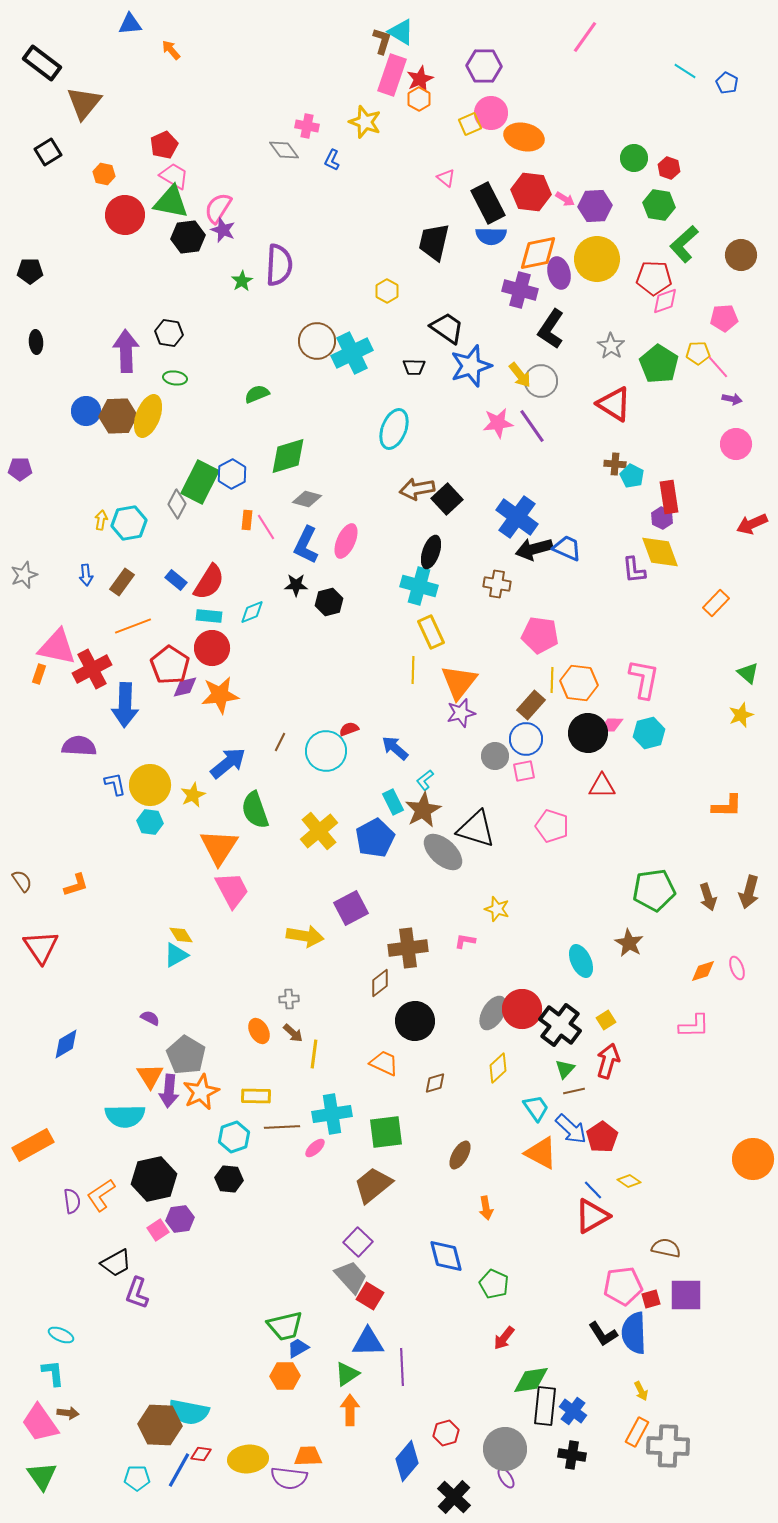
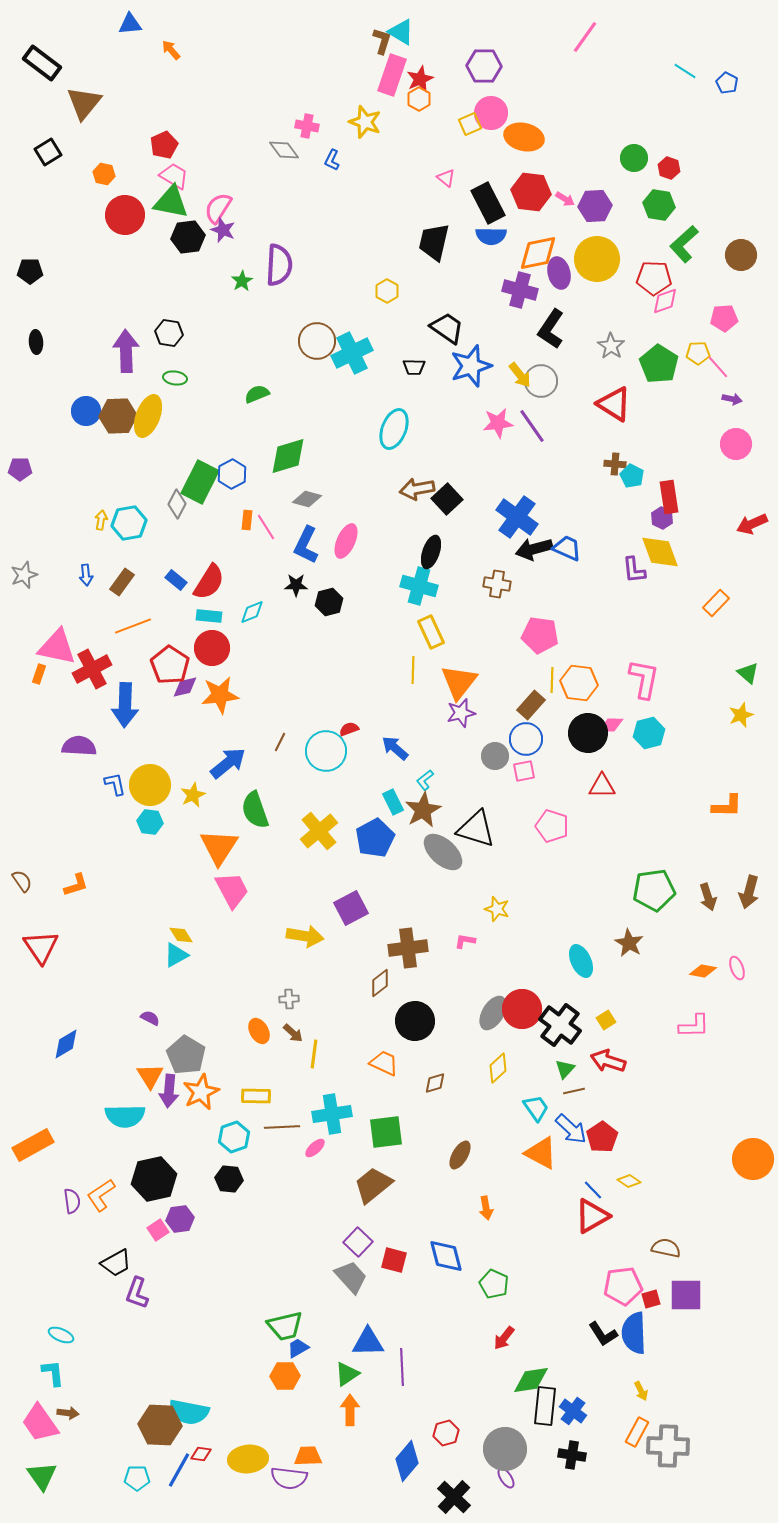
orange diamond at (703, 971): rotated 28 degrees clockwise
red arrow at (608, 1061): rotated 88 degrees counterclockwise
red square at (370, 1296): moved 24 px right, 36 px up; rotated 16 degrees counterclockwise
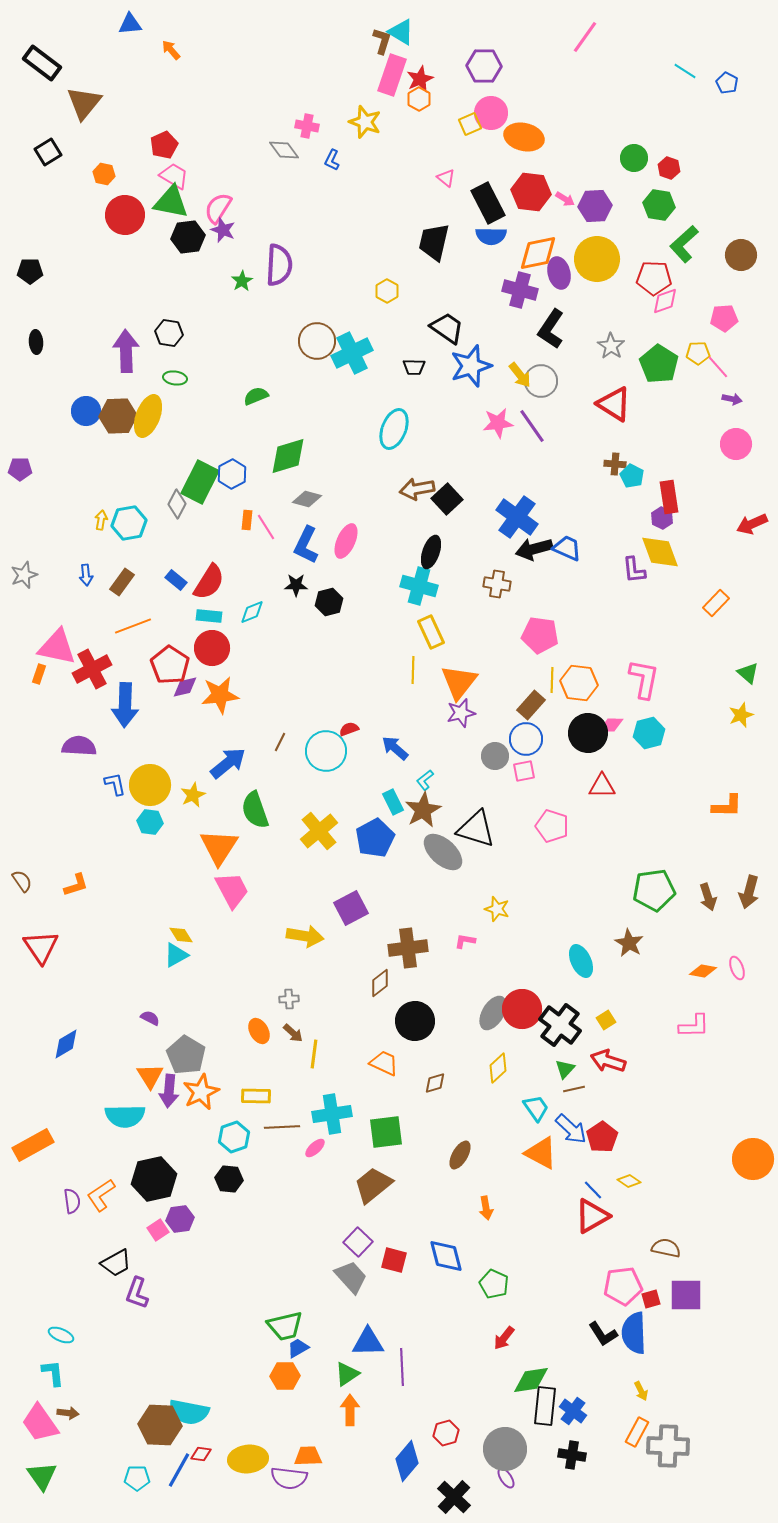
green semicircle at (257, 394): moved 1 px left, 2 px down
brown line at (574, 1091): moved 2 px up
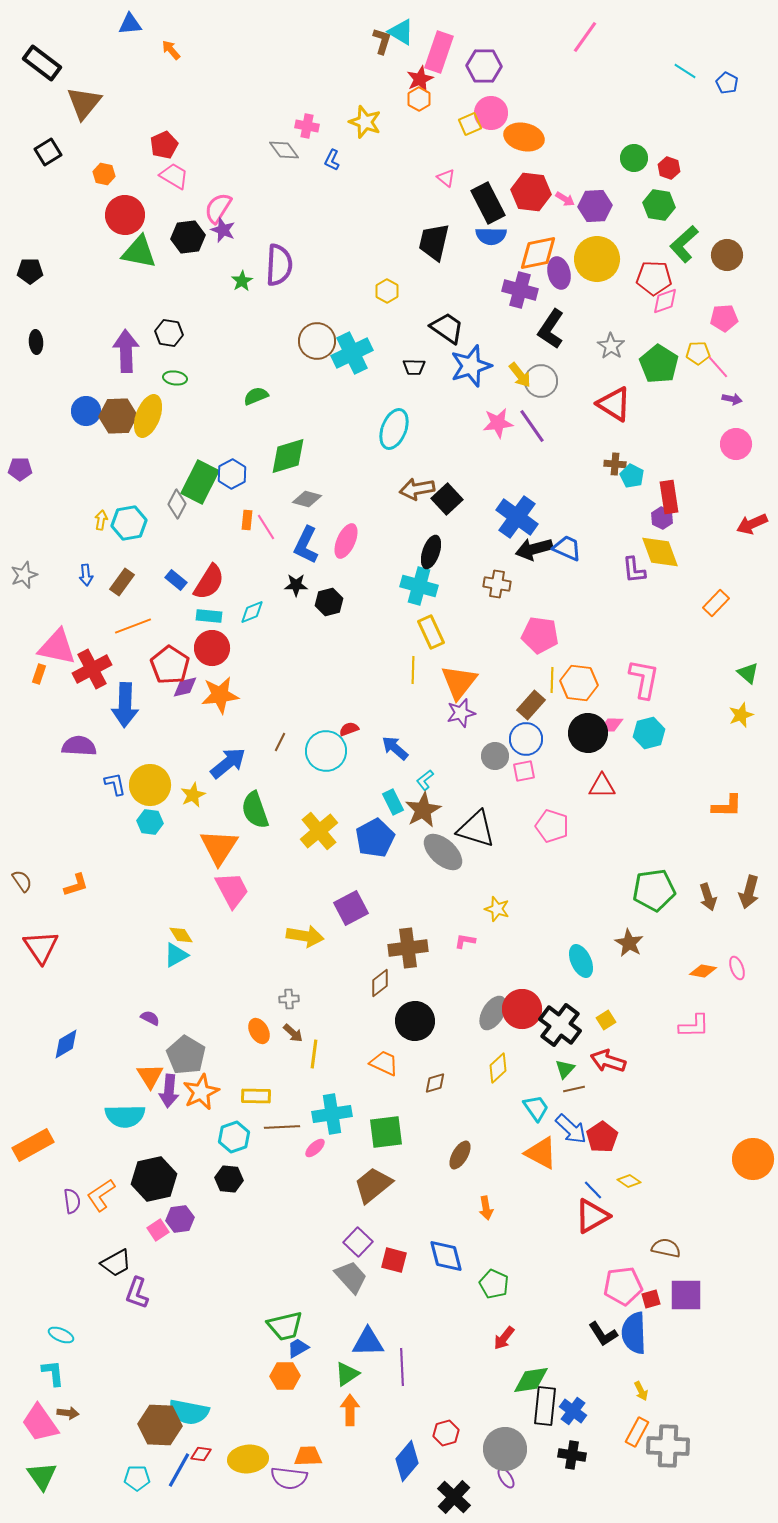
pink rectangle at (392, 75): moved 47 px right, 23 px up
green triangle at (171, 202): moved 32 px left, 50 px down
brown circle at (741, 255): moved 14 px left
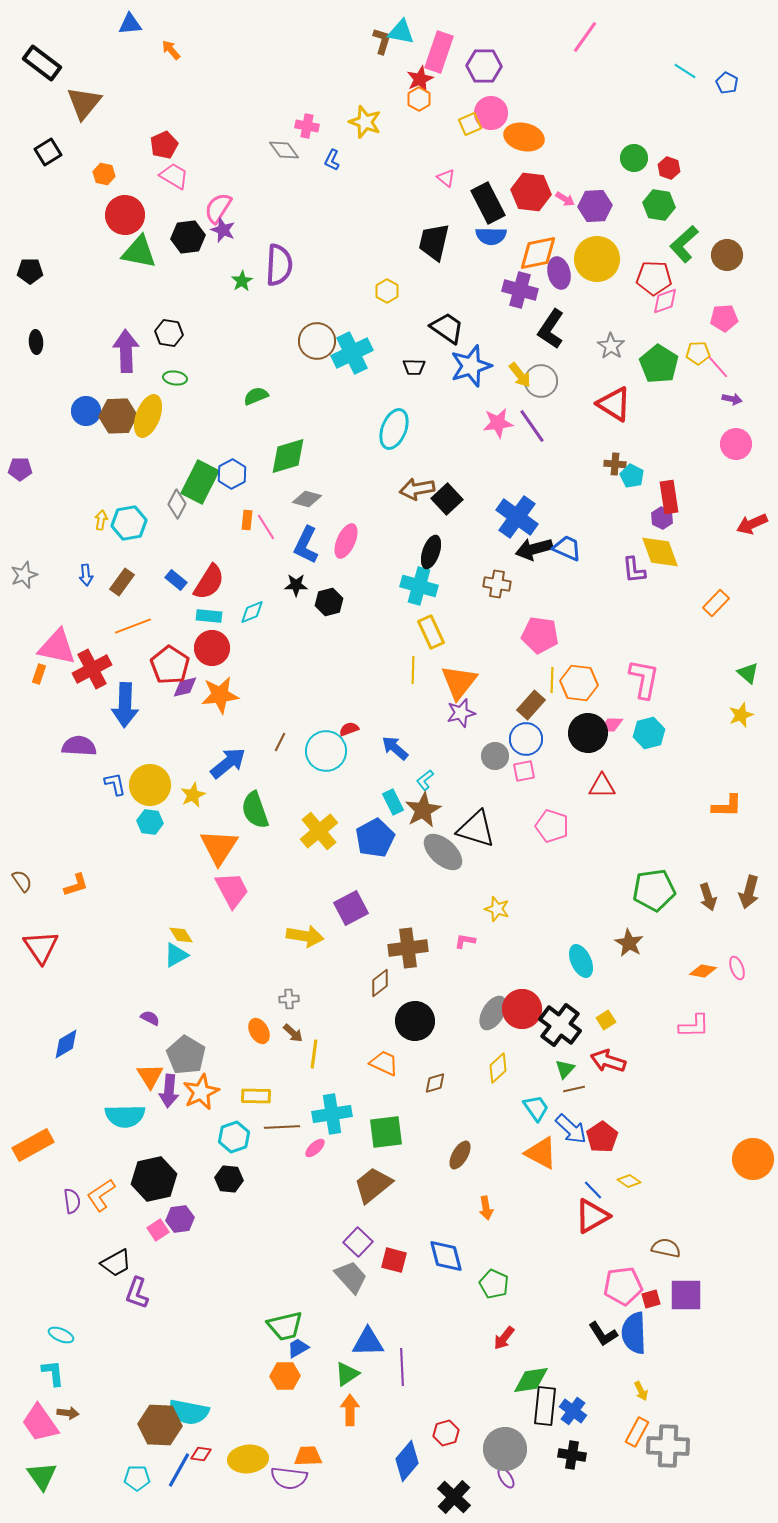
cyan triangle at (401, 32): rotated 20 degrees counterclockwise
